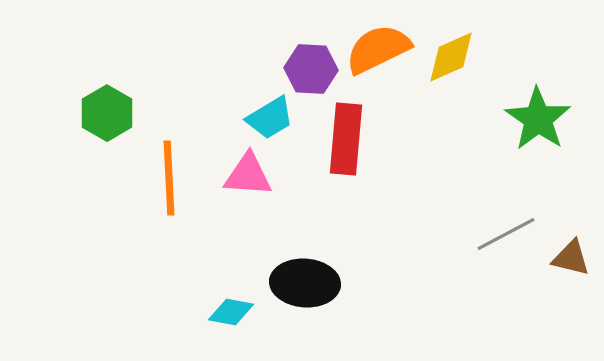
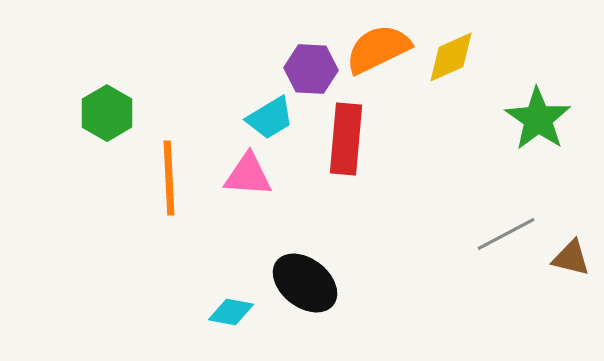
black ellipse: rotated 34 degrees clockwise
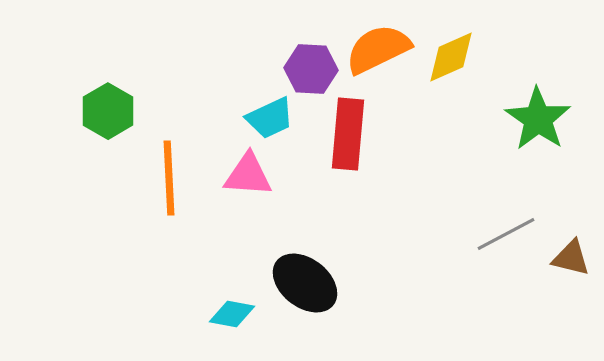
green hexagon: moved 1 px right, 2 px up
cyan trapezoid: rotated 6 degrees clockwise
red rectangle: moved 2 px right, 5 px up
cyan diamond: moved 1 px right, 2 px down
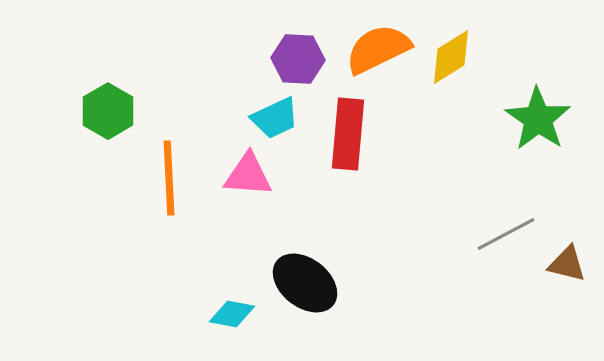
yellow diamond: rotated 8 degrees counterclockwise
purple hexagon: moved 13 px left, 10 px up
cyan trapezoid: moved 5 px right
brown triangle: moved 4 px left, 6 px down
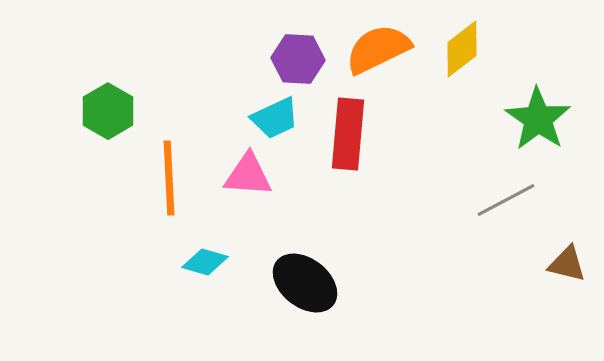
yellow diamond: moved 11 px right, 8 px up; rotated 6 degrees counterclockwise
gray line: moved 34 px up
cyan diamond: moved 27 px left, 52 px up; rotated 6 degrees clockwise
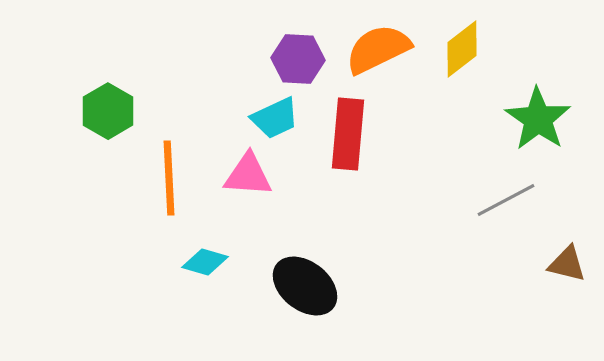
black ellipse: moved 3 px down
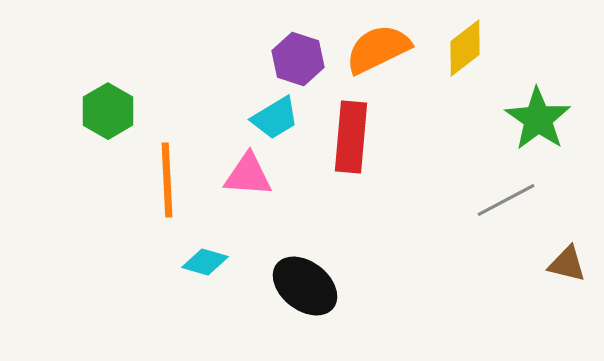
yellow diamond: moved 3 px right, 1 px up
purple hexagon: rotated 15 degrees clockwise
cyan trapezoid: rotated 6 degrees counterclockwise
red rectangle: moved 3 px right, 3 px down
orange line: moved 2 px left, 2 px down
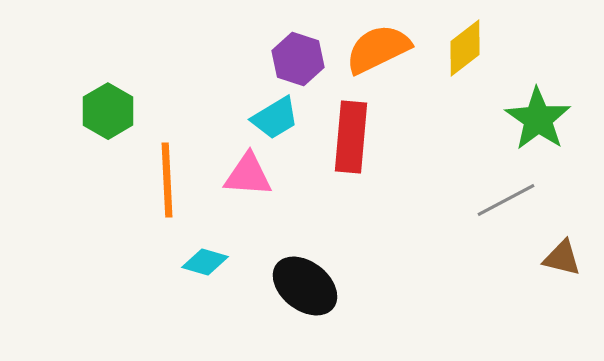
brown triangle: moved 5 px left, 6 px up
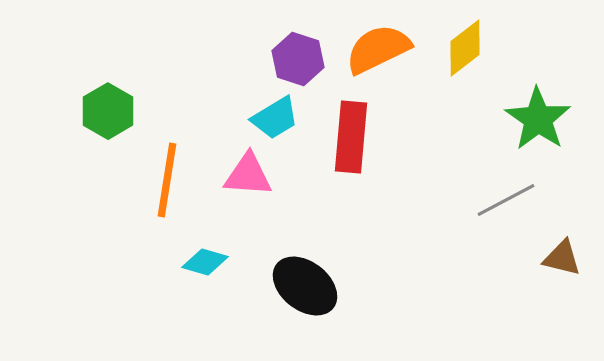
orange line: rotated 12 degrees clockwise
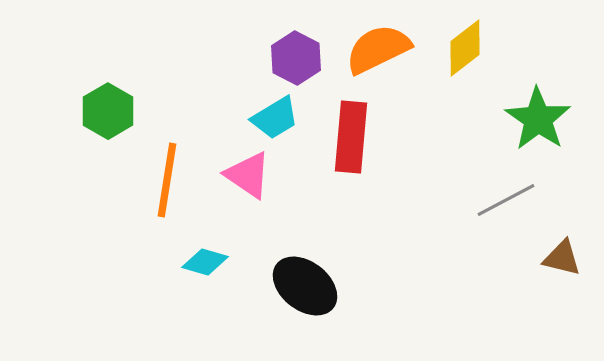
purple hexagon: moved 2 px left, 1 px up; rotated 9 degrees clockwise
pink triangle: rotated 30 degrees clockwise
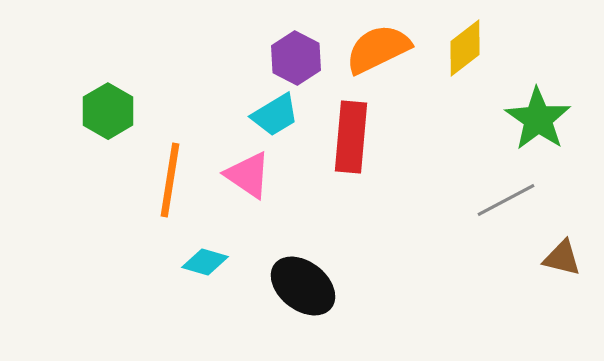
cyan trapezoid: moved 3 px up
orange line: moved 3 px right
black ellipse: moved 2 px left
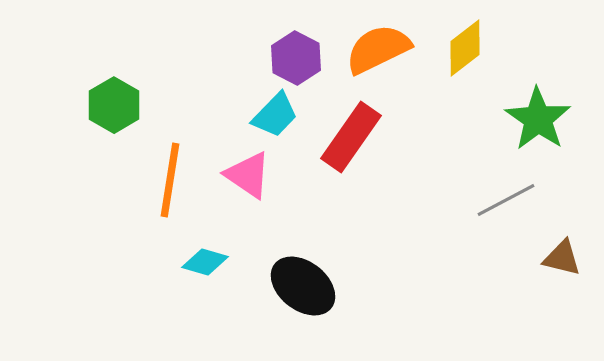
green hexagon: moved 6 px right, 6 px up
cyan trapezoid: rotated 15 degrees counterclockwise
red rectangle: rotated 30 degrees clockwise
